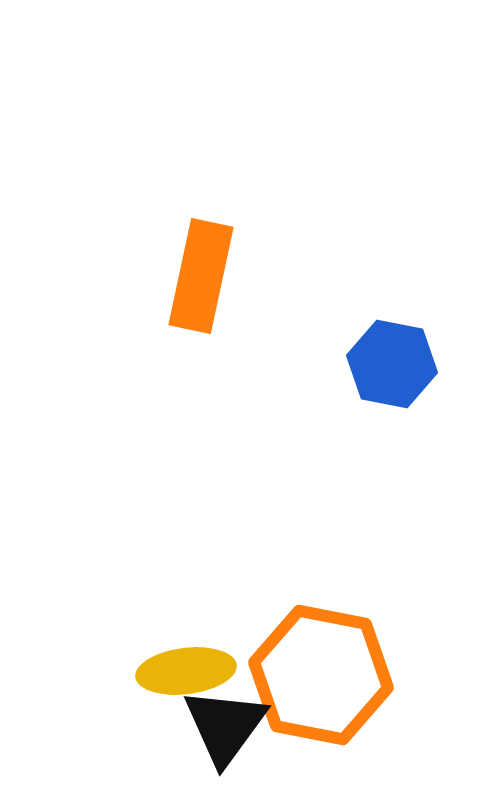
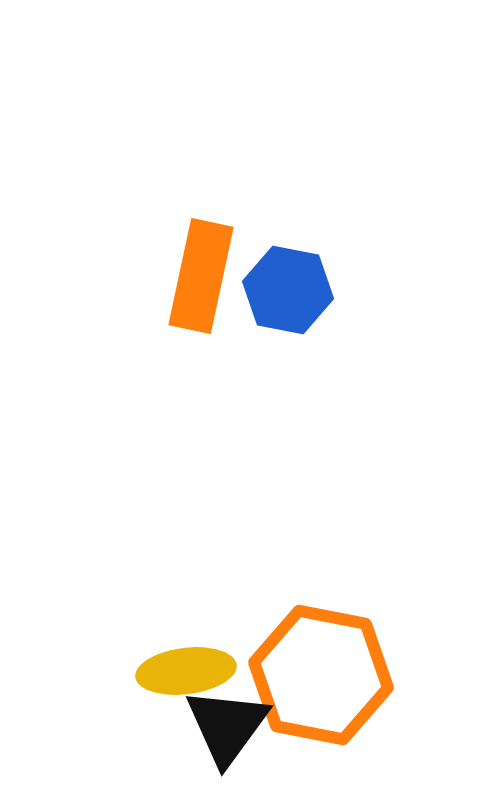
blue hexagon: moved 104 px left, 74 px up
black triangle: moved 2 px right
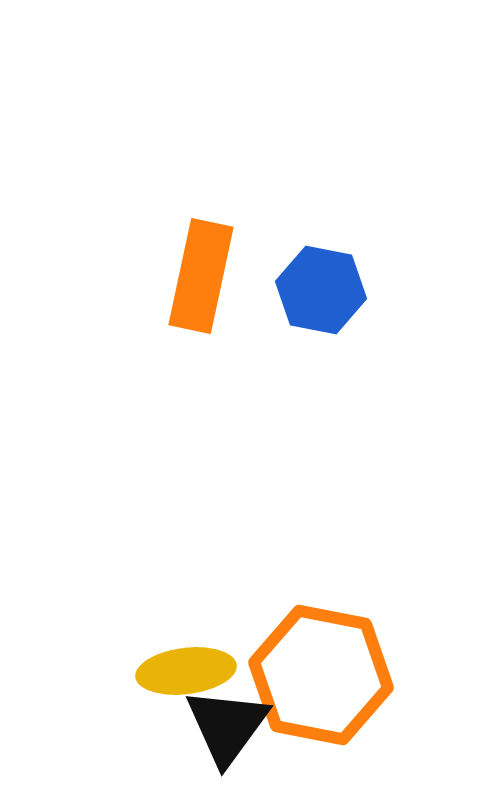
blue hexagon: moved 33 px right
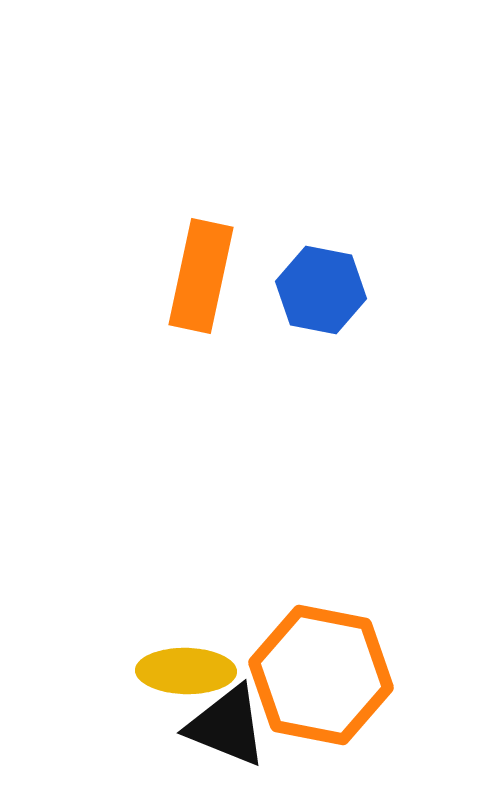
yellow ellipse: rotated 8 degrees clockwise
black triangle: rotated 44 degrees counterclockwise
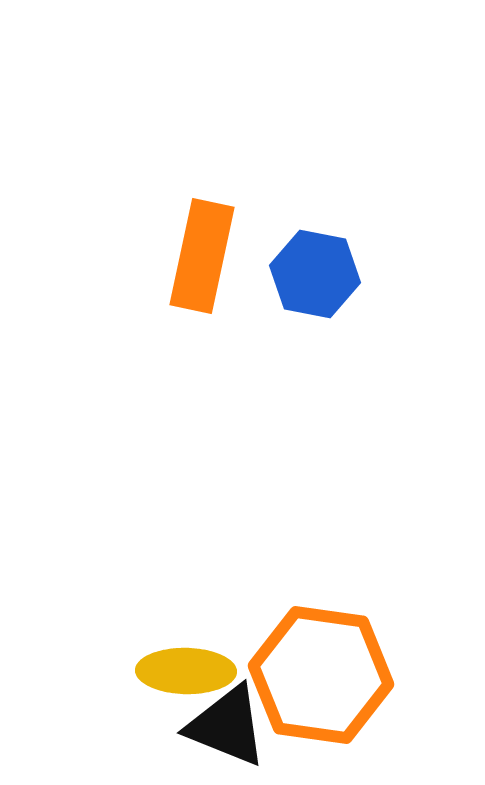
orange rectangle: moved 1 px right, 20 px up
blue hexagon: moved 6 px left, 16 px up
orange hexagon: rotated 3 degrees counterclockwise
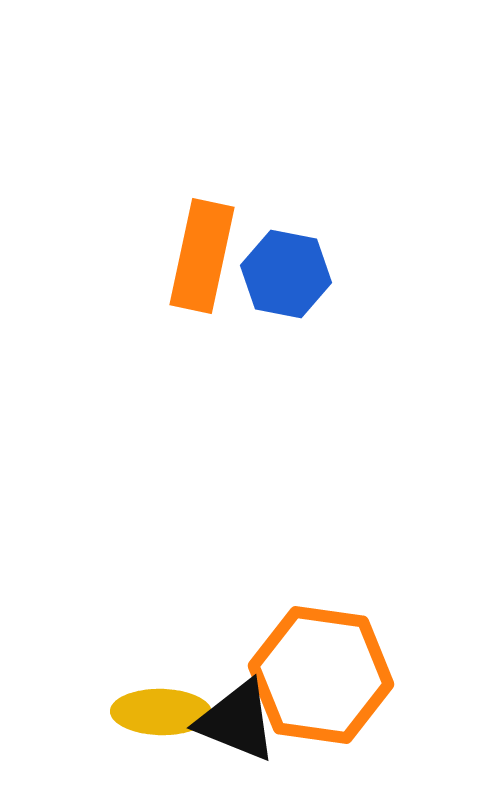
blue hexagon: moved 29 px left
yellow ellipse: moved 25 px left, 41 px down
black triangle: moved 10 px right, 5 px up
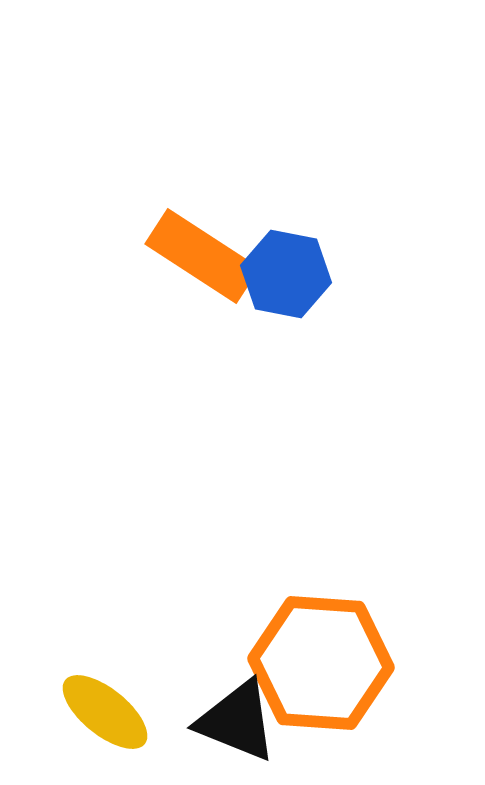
orange rectangle: rotated 69 degrees counterclockwise
orange hexagon: moved 12 px up; rotated 4 degrees counterclockwise
yellow ellipse: moved 56 px left; rotated 38 degrees clockwise
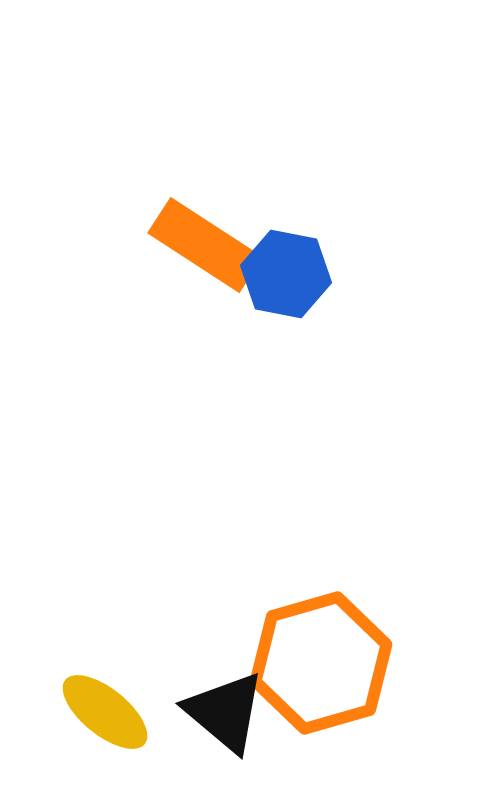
orange rectangle: moved 3 px right, 11 px up
orange hexagon: rotated 20 degrees counterclockwise
black triangle: moved 12 px left, 9 px up; rotated 18 degrees clockwise
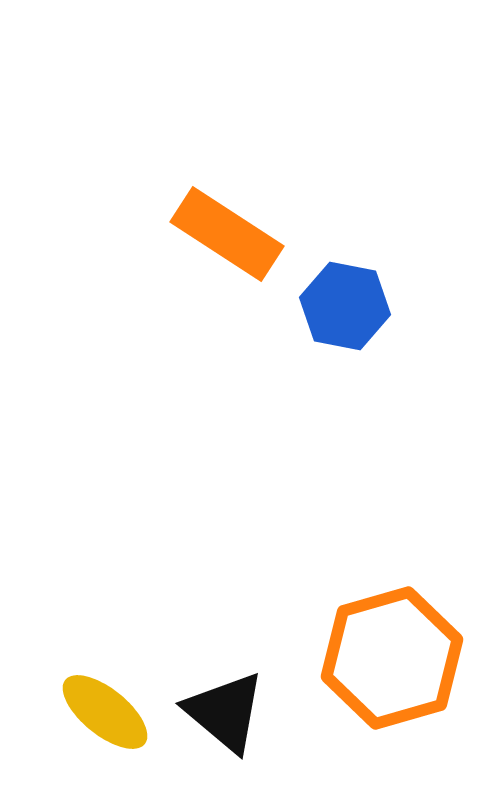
orange rectangle: moved 22 px right, 11 px up
blue hexagon: moved 59 px right, 32 px down
orange hexagon: moved 71 px right, 5 px up
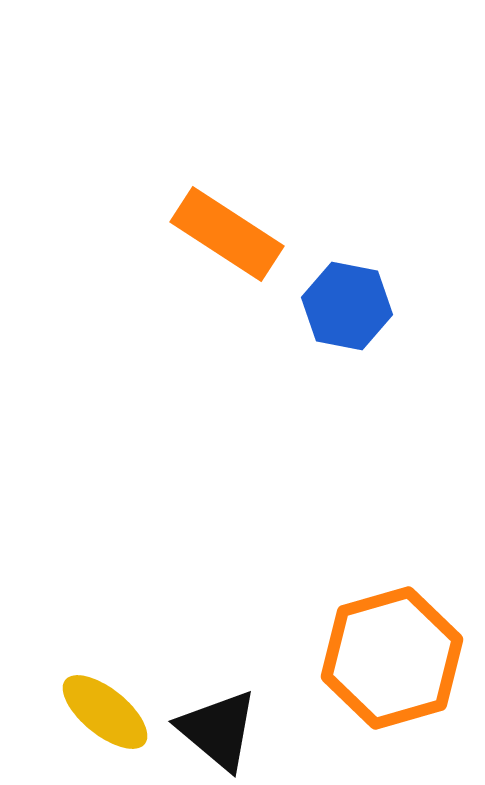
blue hexagon: moved 2 px right
black triangle: moved 7 px left, 18 px down
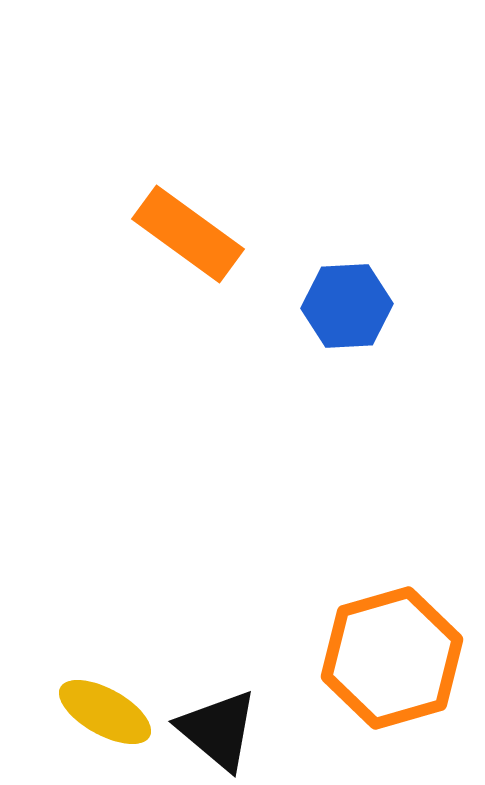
orange rectangle: moved 39 px left; rotated 3 degrees clockwise
blue hexagon: rotated 14 degrees counterclockwise
yellow ellipse: rotated 10 degrees counterclockwise
